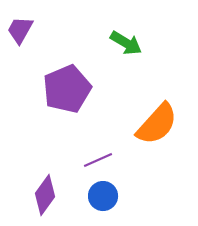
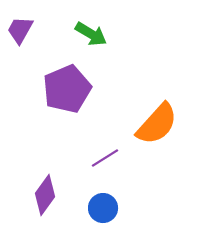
green arrow: moved 35 px left, 9 px up
purple line: moved 7 px right, 2 px up; rotated 8 degrees counterclockwise
blue circle: moved 12 px down
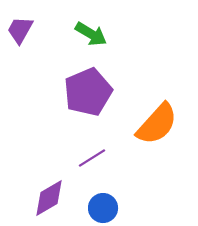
purple pentagon: moved 21 px right, 3 px down
purple line: moved 13 px left
purple diamond: moved 4 px right, 3 px down; rotated 24 degrees clockwise
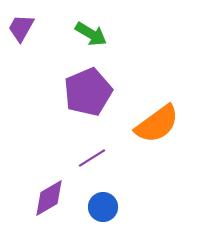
purple trapezoid: moved 1 px right, 2 px up
orange semicircle: rotated 12 degrees clockwise
blue circle: moved 1 px up
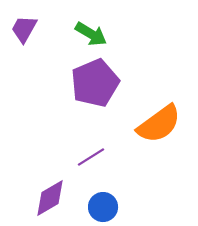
purple trapezoid: moved 3 px right, 1 px down
purple pentagon: moved 7 px right, 9 px up
orange semicircle: moved 2 px right
purple line: moved 1 px left, 1 px up
purple diamond: moved 1 px right
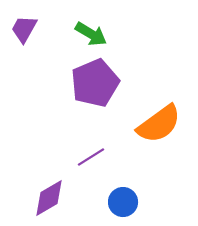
purple diamond: moved 1 px left
blue circle: moved 20 px right, 5 px up
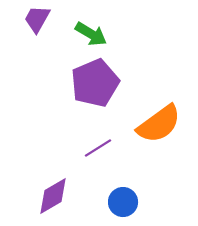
purple trapezoid: moved 13 px right, 10 px up
purple line: moved 7 px right, 9 px up
purple diamond: moved 4 px right, 2 px up
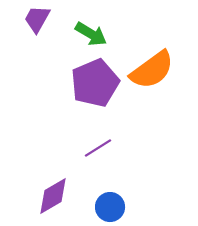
orange semicircle: moved 7 px left, 54 px up
blue circle: moved 13 px left, 5 px down
